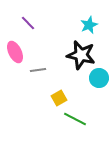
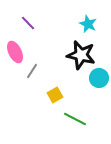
cyan star: moved 1 px left, 1 px up; rotated 24 degrees counterclockwise
gray line: moved 6 px left, 1 px down; rotated 49 degrees counterclockwise
yellow square: moved 4 px left, 3 px up
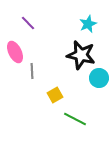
cyan star: rotated 24 degrees clockwise
gray line: rotated 35 degrees counterclockwise
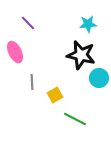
cyan star: rotated 18 degrees clockwise
gray line: moved 11 px down
